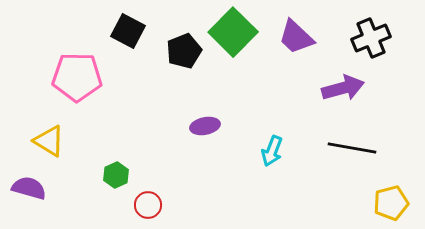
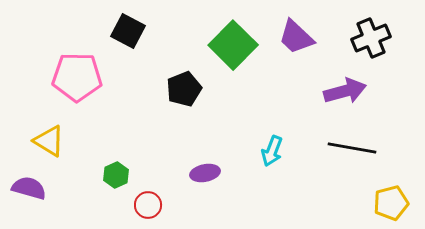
green square: moved 13 px down
black pentagon: moved 38 px down
purple arrow: moved 2 px right, 3 px down
purple ellipse: moved 47 px down
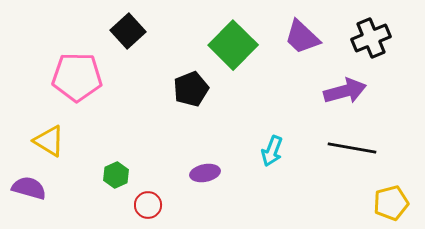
black square: rotated 20 degrees clockwise
purple trapezoid: moved 6 px right
black pentagon: moved 7 px right
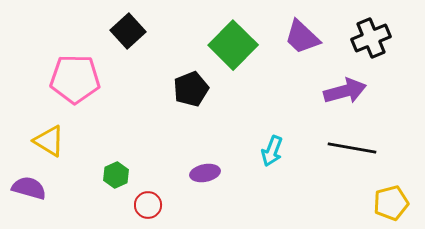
pink pentagon: moved 2 px left, 2 px down
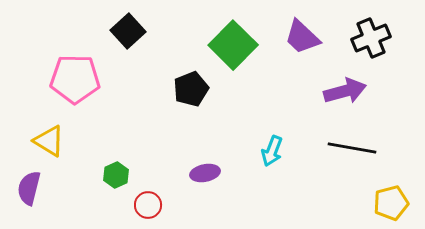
purple semicircle: rotated 92 degrees counterclockwise
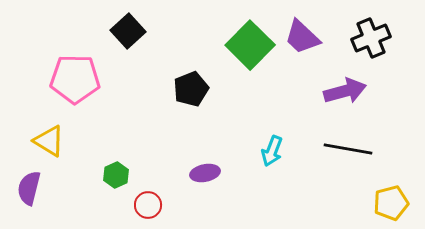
green square: moved 17 px right
black line: moved 4 px left, 1 px down
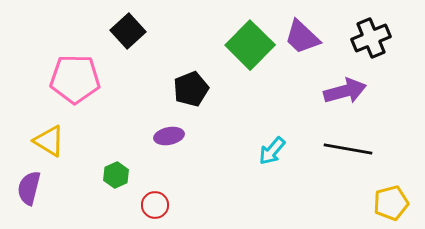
cyan arrow: rotated 20 degrees clockwise
purple ellipse: moved 36 px left, 37 px up
red circle: moved 7 px right
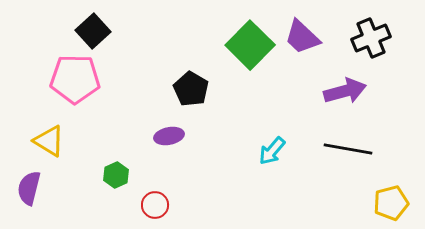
black square: moved 35 px left
black pentagon: rotated 20 degrees counterclockwise
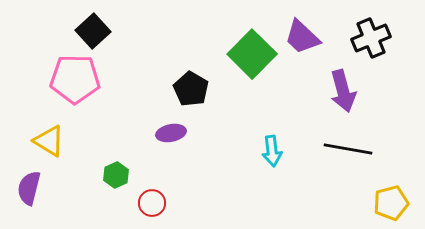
green square: moved 2 px right, 9 px down
purple arrow: moved 2 px left; rotated 90 degrees clockwise
purple ellipse: moved 2 px right, 3 px up
cyan arrow: rotated 48 degrees counterclockwise
red circle: moved 3 px left, 2 px up
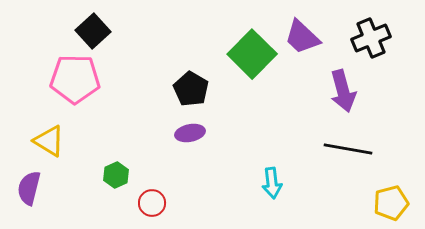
purple ellipse: moved 19 px right
cyan arrow: moved 32 px down
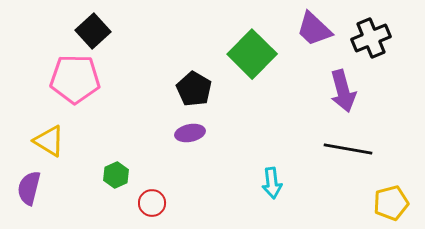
purple trapezoid: moved 12 px right, 8 px up
black pentagon: moved 3 px right
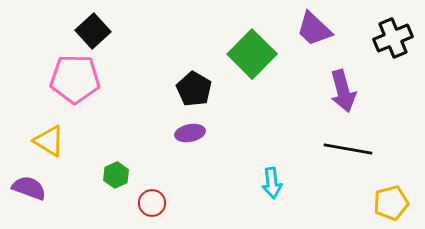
black cross: moved 22 px right
purple semicircle: rotated 96 degrees clockwise
